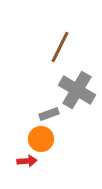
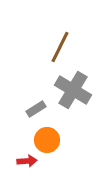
gray cross: moved 4 px left
gray rectangle: moved 13 px left, 5 px up; rotated 12 degrees counterclockwise
orange circle: moved 6 px right, 1 px down
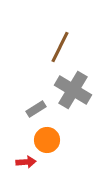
red arrow: moved 1 px left, 1 px down
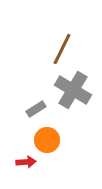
brown line: moved 2 px right, 2 px down
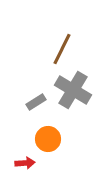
gray rectangle: moved 7 px up
orange circle: moved 1 px right, 1 px up
red arrow: moved 1 px left, 1 px down
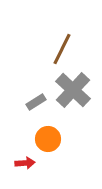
gray cross: rotated 12 degrees clockwise
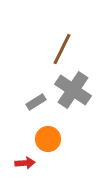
gray cross: rotated 9 degrees counterclockwise
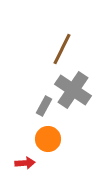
gray rectangle: moved 8 px right, 4 px down; rotated 30 degrees counterclockwise
